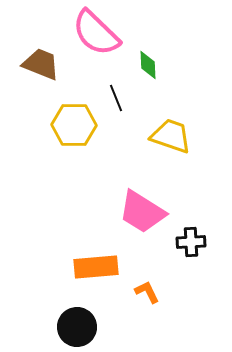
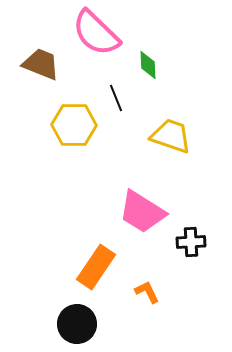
orange rectangle: rotated 51 degrees counterclockwise
black circle: moved 3 px up
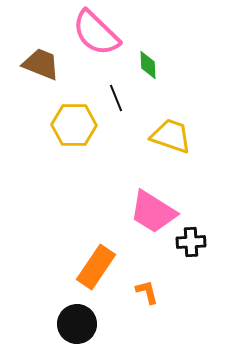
pink trapezoid: moved 11 px right
orange L-shape: rotated 12 degrees clockwise
